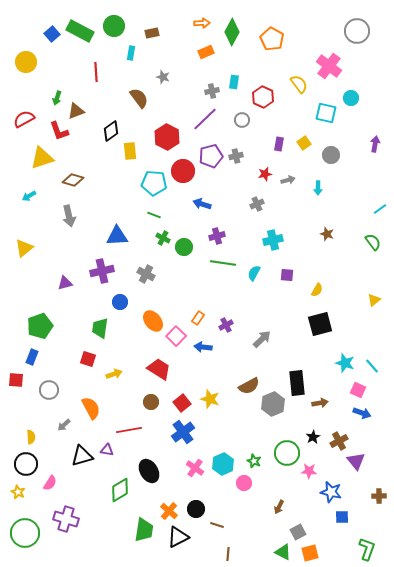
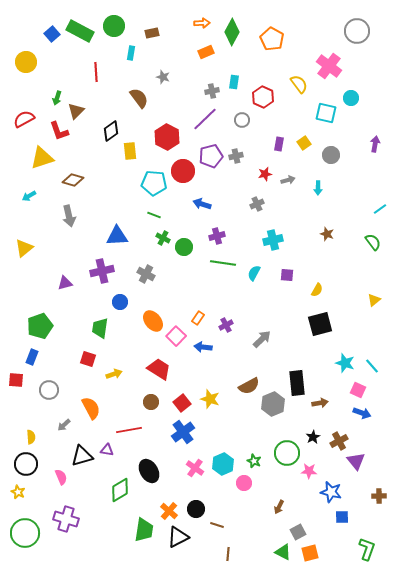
brown triangle at (76, 111): rotated 24 degrees counterclockwise
pink semicircle at (50, 483): moved 11 px right, 6 px up; rotated 56 degrees counterclockwise
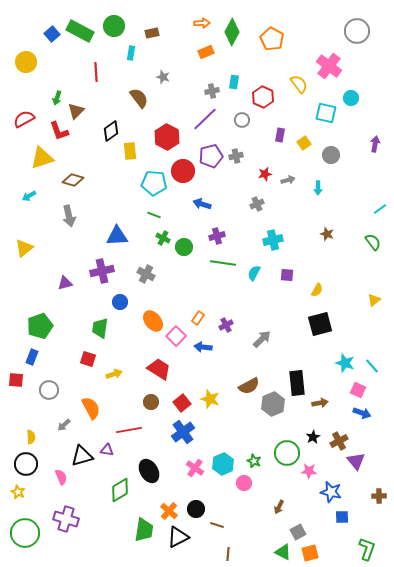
purple rectangle at (279, 144): moved 1 px right, 9 px up
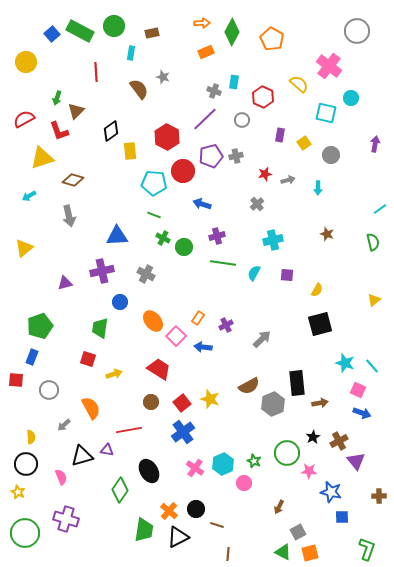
yellow semicircle at (299, 84): rotated 12 degrees counterclockwise
gray cross at (212, 91): moved 2 px right; rotated 32 degrees clockwise
brown semicircle at (139, 98): moved 9 px up
gray cross at (257, 204): rotated 16 degrees counterclockwise
green semicircle at (373, 242): rotated 24 degrees clockwise
green diamond at (120, 490): rotated 25 degrees counterclockwise
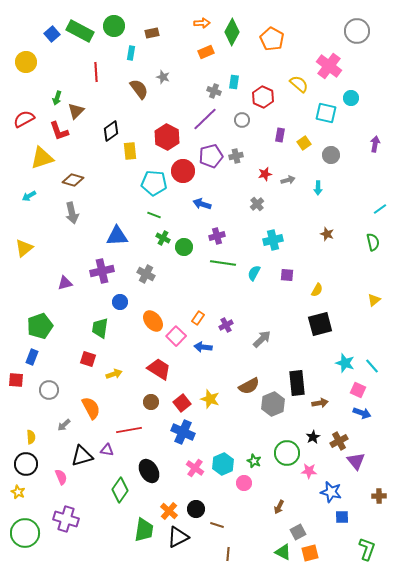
gray arrow at (69, 216): moved 3 px right, 3 px up
blue cross at (183, 432): rotated 30 degrees counterclockwise
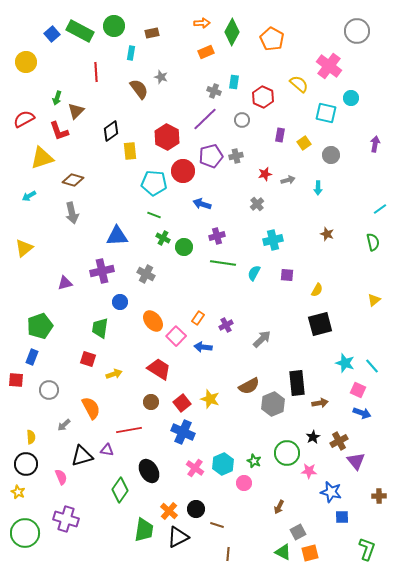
gray star at (163, 77): moved 2 px left
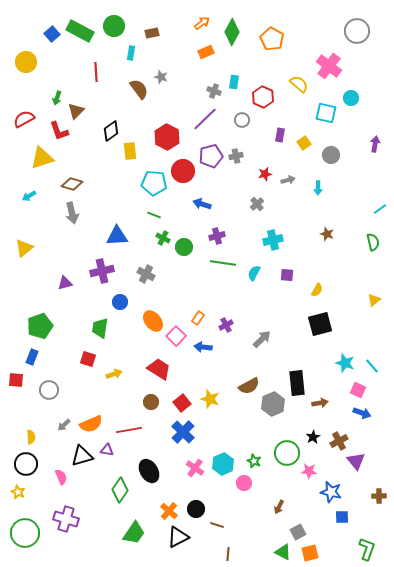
orange arrow at (202, 23): rotated 35 degrees counterclockwise
brown diamond at (73, 180): moved 1 px left, 4 px down
orange semicircle at (91, 408): moved 16 px down; rotated 95 degrees clockwise
blue cross at (183, 432): rotated 20 degrees clockwise
green trapezoid at (144, 530): moved 10 px left, 3 px down; rotated 25 degrees clockwise
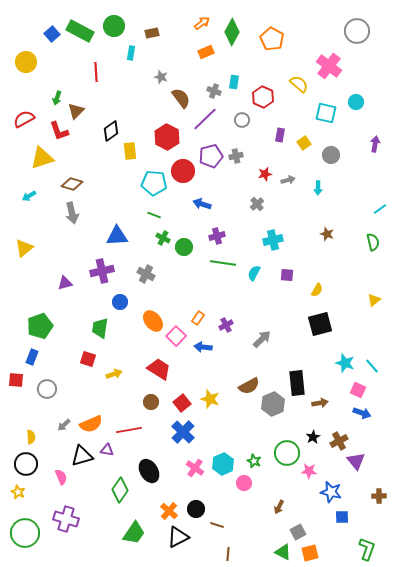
brown semicircle at (139, 89): moved 42 px right, 9 px down
cyan circle at (351, 98): moved 5 px right, 4 px down
gray circle at (49, 390): moved 2 px left, 1 px up
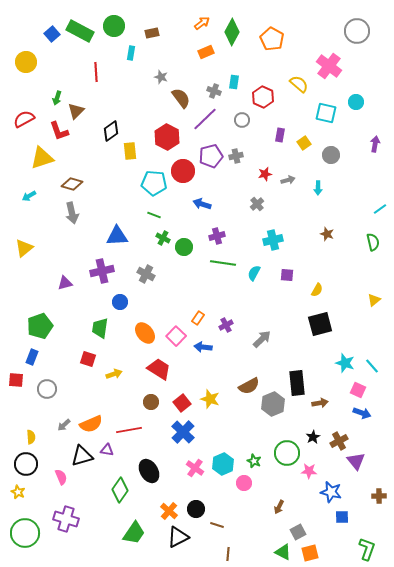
orange ellipse at (153, 321): moved 8 px left, 12 px down
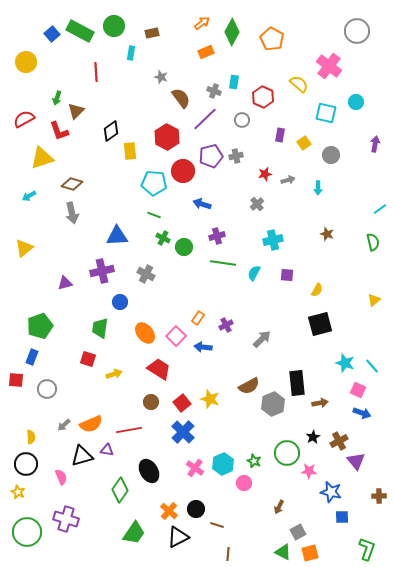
green circle at (25, 533): moved 2 px right, 1 px up
